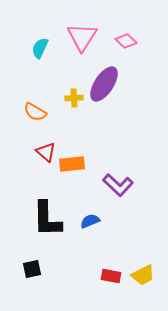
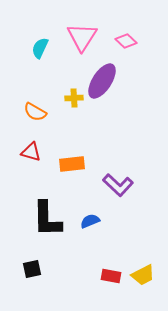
purple ellipse: moved 2 px left, 3 px up
red triangle: moved 15 px left; rotated 25 degrees counterclockwise
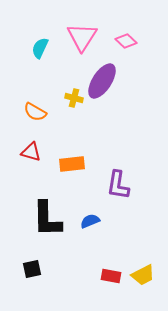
yellow cross: rotated 18 degrees clockwise
purple L-shape: rotated 56 degrees clockwise
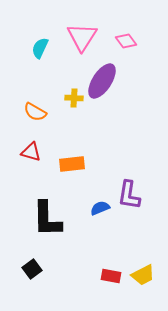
pink diamond: rotated 10 degrees clockwise
yellow cross: rotated 12 degrees counterclockwise
purple L-shape: moved 11 px right, 10 px down
blue semicircle: moved 10 px right, 13 px up
black square: rotated 24 degrees counterclockwise
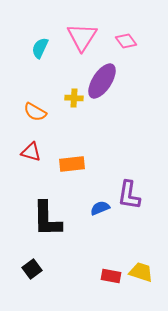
yellow trapezoid: moved 2 px left, 3 px up; rotated 135 degrees counterclockwise
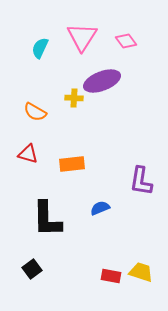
purple ellipse: rotated 36 degrees clockwise
red triangle: moved 3 px left, 2 px down
purple L-shape: moved 12 px right, 14 px up
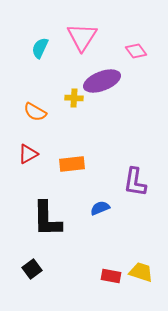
pink diamond: moved 10 px right, 10 px down
red triangle: rotated 45 degrees counterclockwise
purple L-shape: moved 6 px left, 1 px down
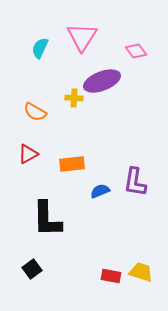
blue semicircle: moved 17 px up
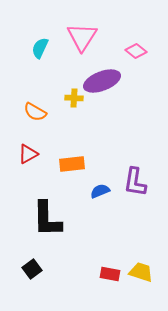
pink diamond: rotated 15 degrees counterclockwise
red rectangle: moved 1 px left, 2 px up
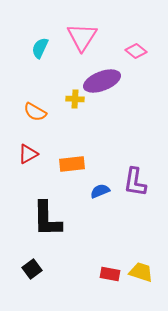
yellow cross: moved 1 px right, 1 px down
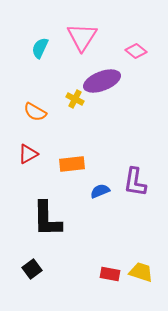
yellow cross: rotated 24 degrees clockwise
